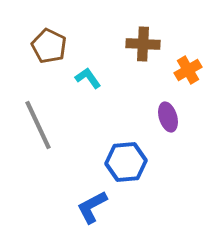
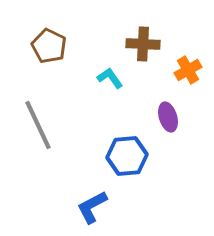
cyan L-shape: moved 22 px right
blue hexagon: moved 1 px right, 6 px up
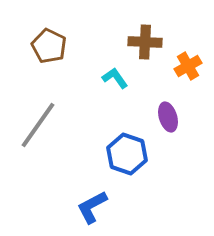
brown cross: moved 2 px right, 2 px up
orange cross: moved 4 px up
cyan L-shape: moved 5 px right
gray line: rotated 60 degrees clockwise
blue hexagon: moved 2 px up; rotated 24 degrees clockwise
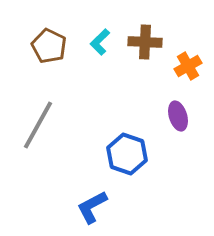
cyan L-shape: moved 15 px left, 36 px up; rotated 100 degrees counterclockwise
purple ellipse: moved 10 px right, 1 px up
gray line: rotated 6 degrees counterclockwise
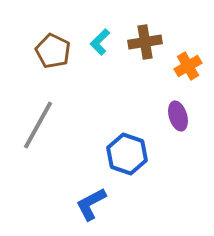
brown cross: rotated 12 degrees counterclockwise
brown pentagon: moved 4 px right, 5 px down
blue L-shape: moved 1 px left, 3 px up
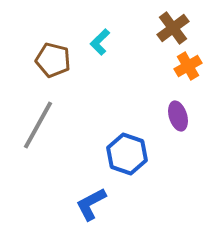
brown cross: moved 28 px right, 14 px up; rotated 28 degrees counterclockwise
brown pentagon: moved 9 px down; rotated 12 degrees counterclockwise
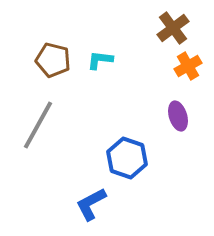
cyan L-shape: moved 18 px down; rotated 52 degrees clockwise
blue hexagon: moved 4 px down
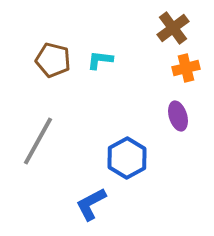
orange cross: moved 2 px left, 2 px down; rotated 16 degrees clockwise
gray line: moved 16 px down
blue hexagon: rotated 12 degrees clockwise
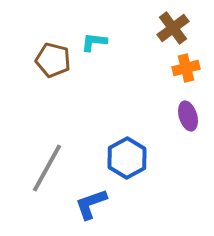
cyan L-shape: moved 6 px left, 18 px up
purple ellipse: moved 10 px right
gray line: moved 9 px right, 27 px down
blue L-shape: rotated 9 degrees clockwise
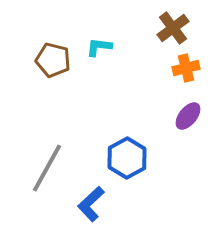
cyan L-shape: moved 5 px right, 5 px down
purple ellipse: rotated 56 degrees clockwise
blue L-shape: rotated 24 degrees counterclockwise
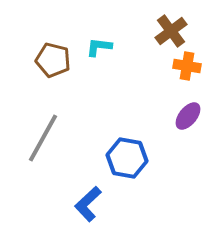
brown cross: moved 2 px left, 3 px down
orange cross: moved 1 px right, 2 px up; rotated 24 degrees clockwise
blue hexagon: rotated 21 degrees counterclockwise
gray line: moved 4 px left, 30 px up
blue L-shape: moved 3 px left
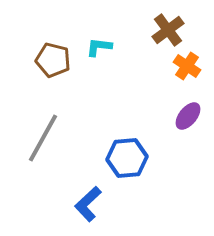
brown cross: moved 3 px left, 1 px up
orange cross: rotated 24 degrees clockwise
blue hexagon: rotated 15 degrees counterclockwise
